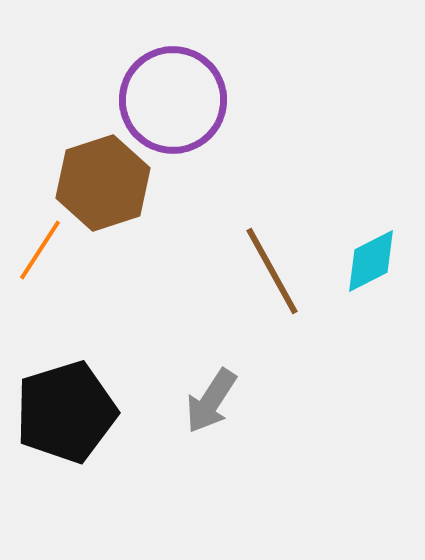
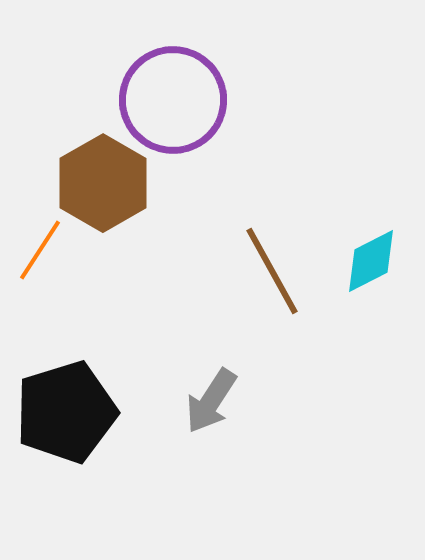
brown hexagon: rotated 12 degrees counterclockwise
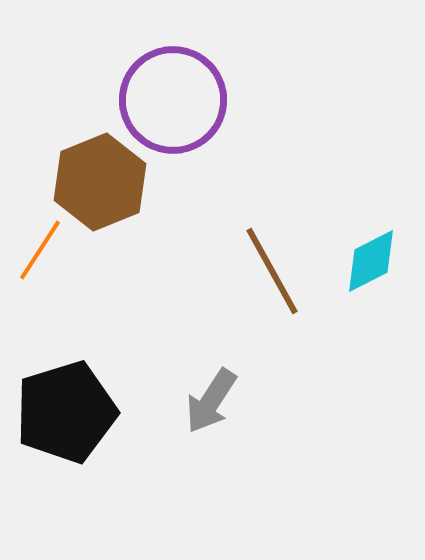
brown hexagon: moved 3 px left, 1 px up; rotated 8 degrees clockwise
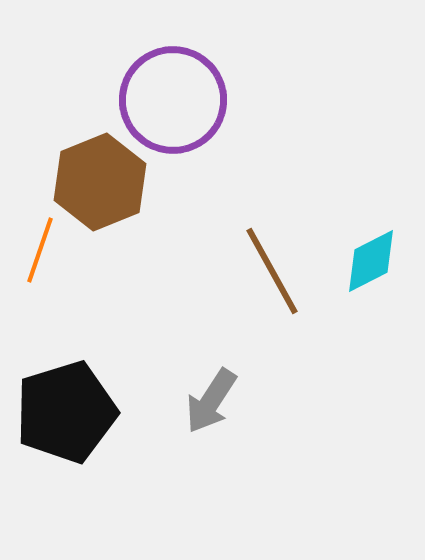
orange line: rotated 14 degrees counterclockwise
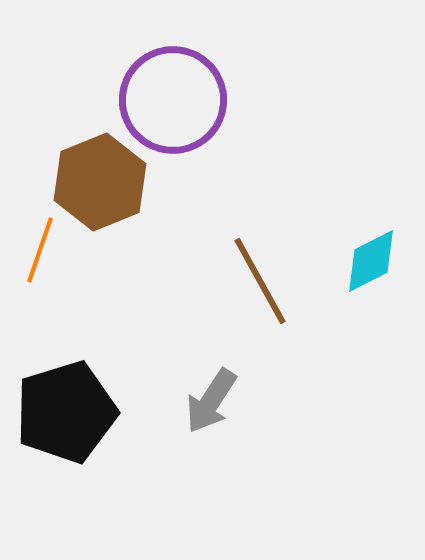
brown line: moved 12 px left, 10 px down
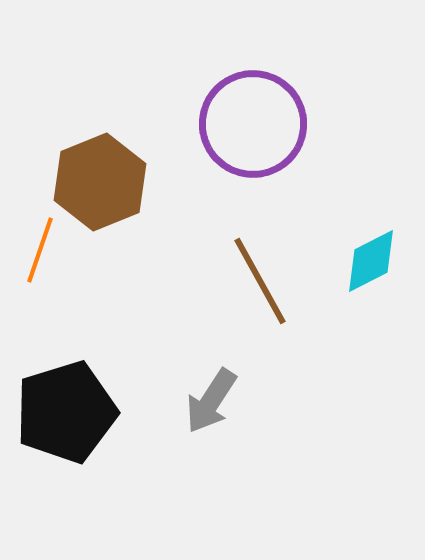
purple circle: moved 80 px right, 24 px down
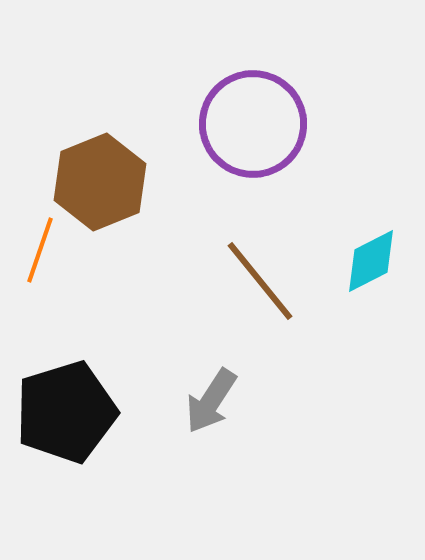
brown line: rotated 10 degrees counterclockwise
